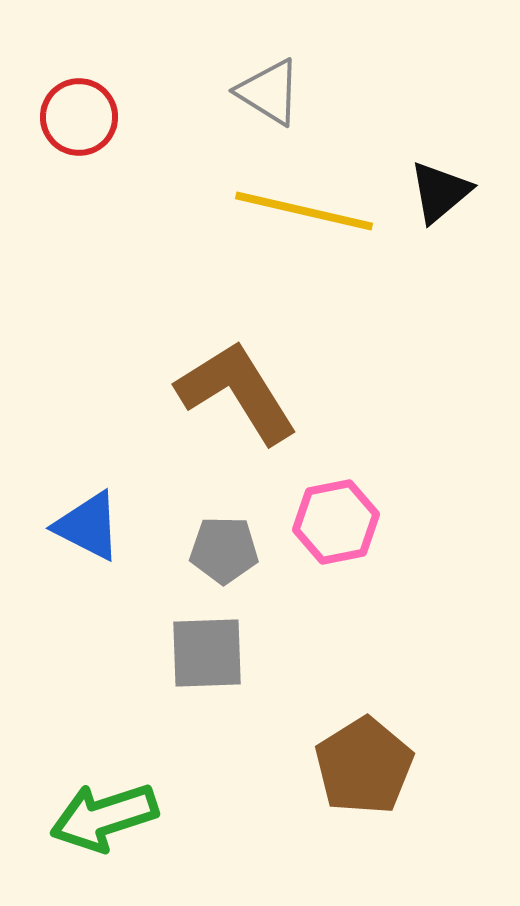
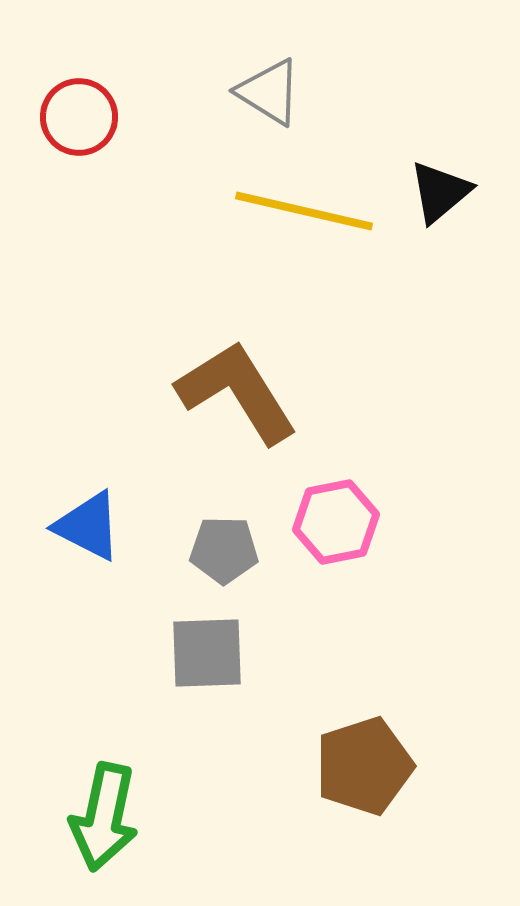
brown pentagon: rotated 14 degrees clockwise
green arrow: rotated 60 degrees counterclockwise
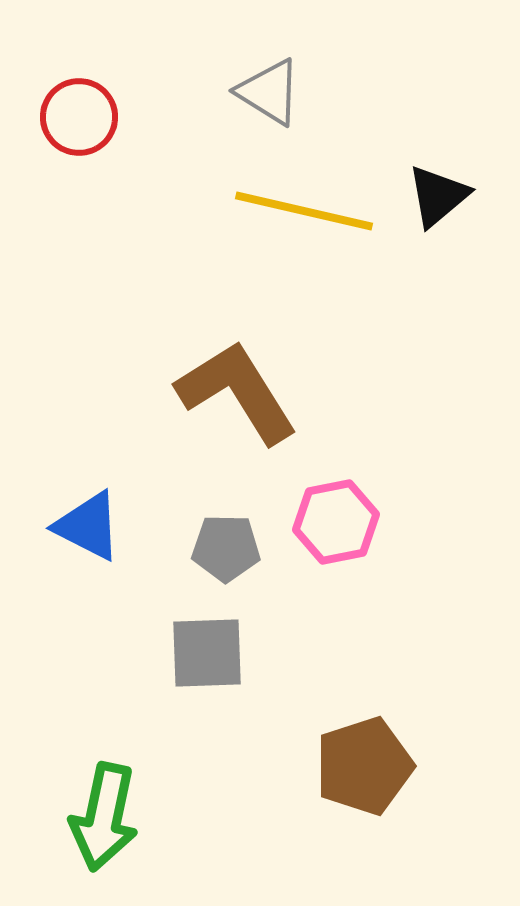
black triangle: moved 2 px left, 4 px down
gray pentagon: moved 2 px right, 2 px up
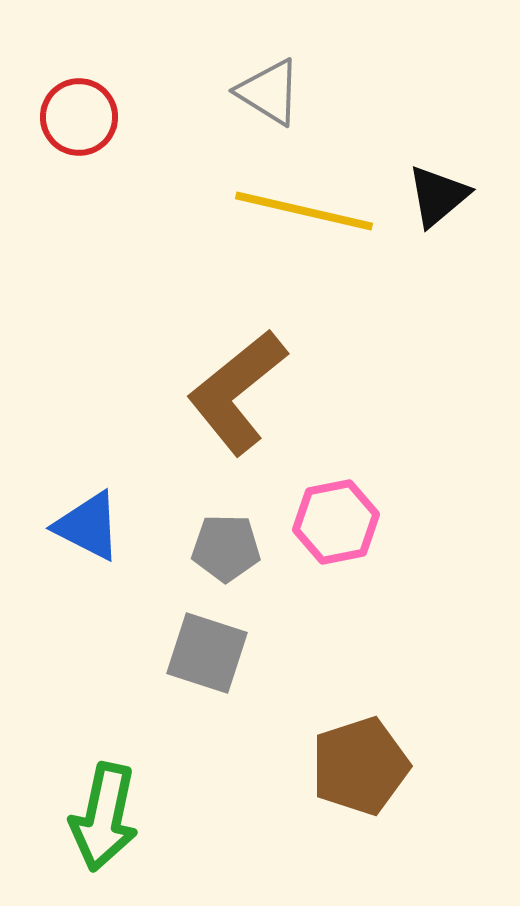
brown L-shape: rotated 97 degrees counterclockwise
gray square: rotated 20 degrees clockwise
brown pentagon: moved 4 px left
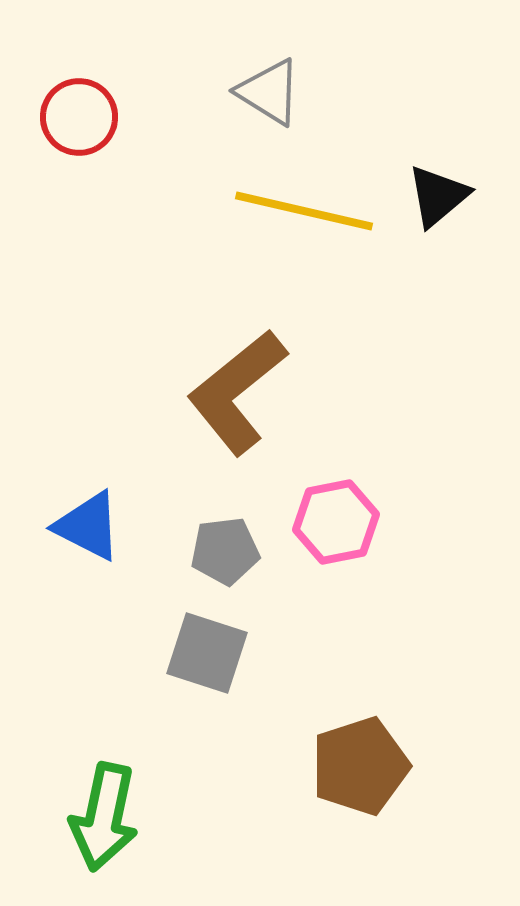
gray pentagon: moved 1 px left, 3 px down; rotated 8 degrees counterclockwise
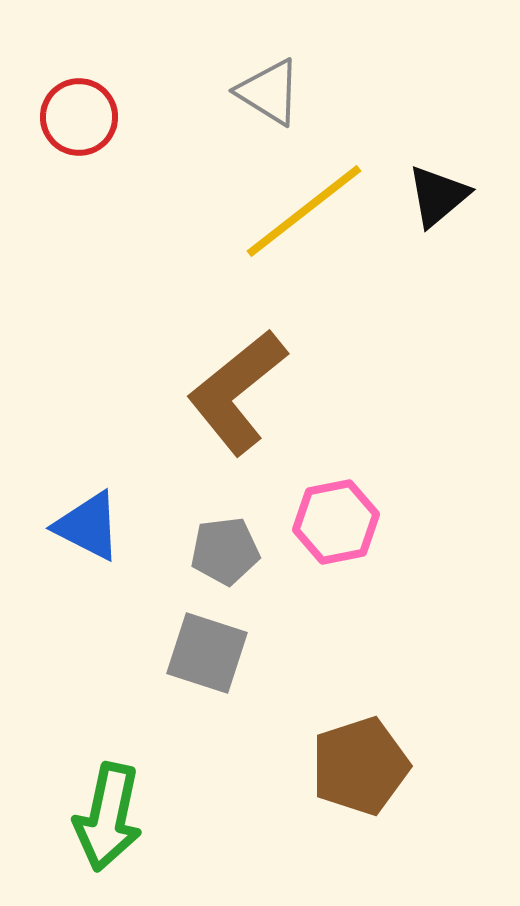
yellow line: rotated 51 degrees counterclockwise
green arrow: moved 4 px right
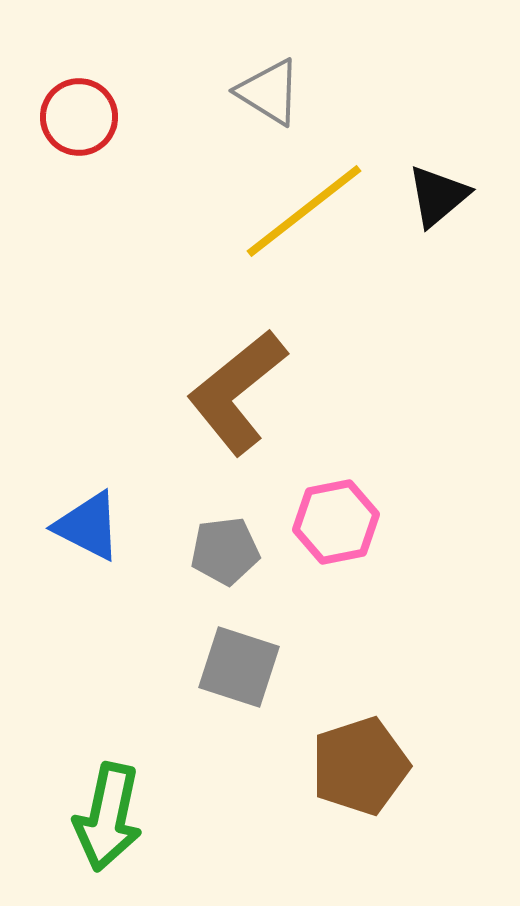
gray square: moved 32 px right, 14 px down
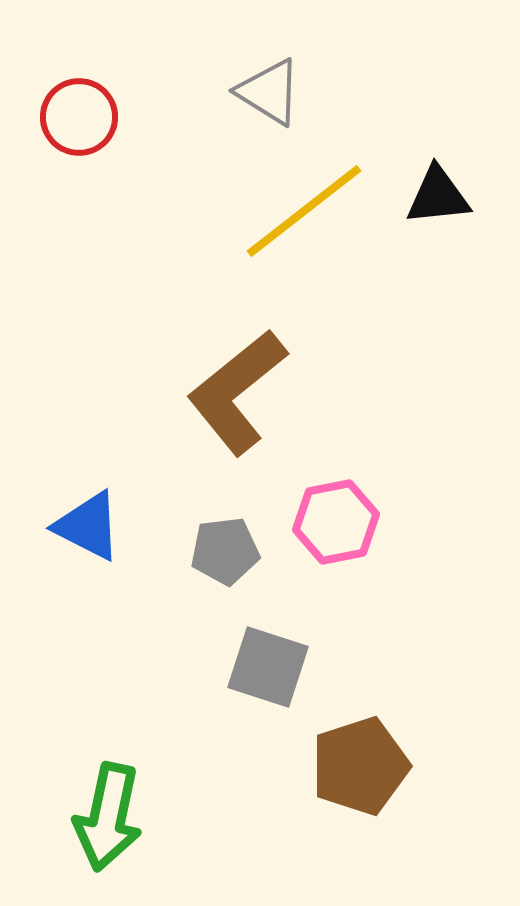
black triangle: rotated 34 degrees clockwise
gray square: moved 29 px right
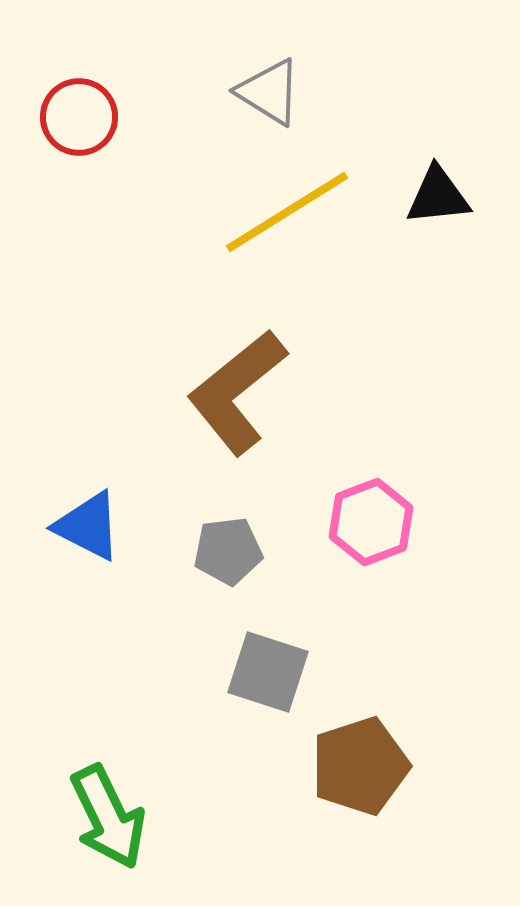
yellow line: moved 17 px left, 1 px down; rotated 6 degrees clockwise
pink hexagon: moved 35 px right; rotated 10 degrees counterclockwise
gray pentagon: moved 3 px right
gray square: moved 5 px down
green arrow: rotated 38 degrees counterclockwise
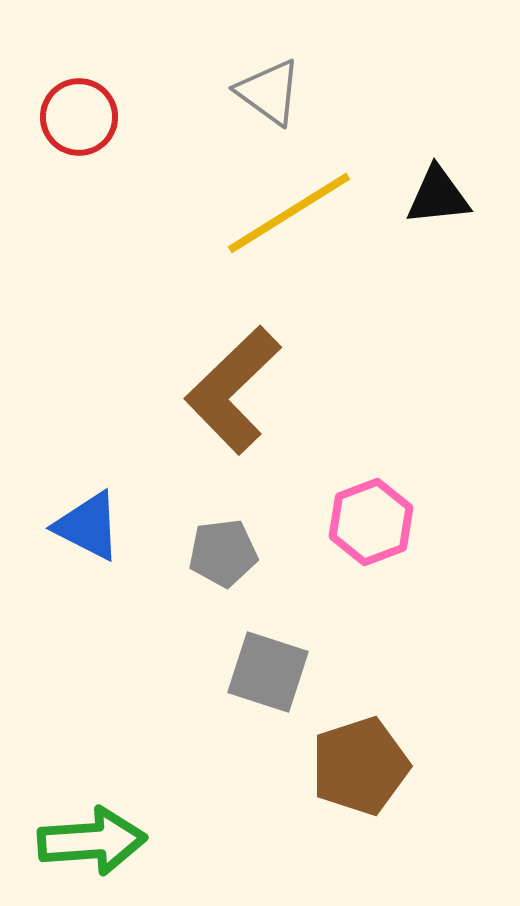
gray triangle: rotated 4 degrees clockwise
yellow line: moved 2 px right, 1 px down
brown L-shape: moved 4 px left, 2 px up; rotated 5 degrees counterclockwise
gray pentagon: moved 5 px left, 2 px down
green arrow: moved 16 px left, 24 px down; rotated 68 degrees counterclockwise
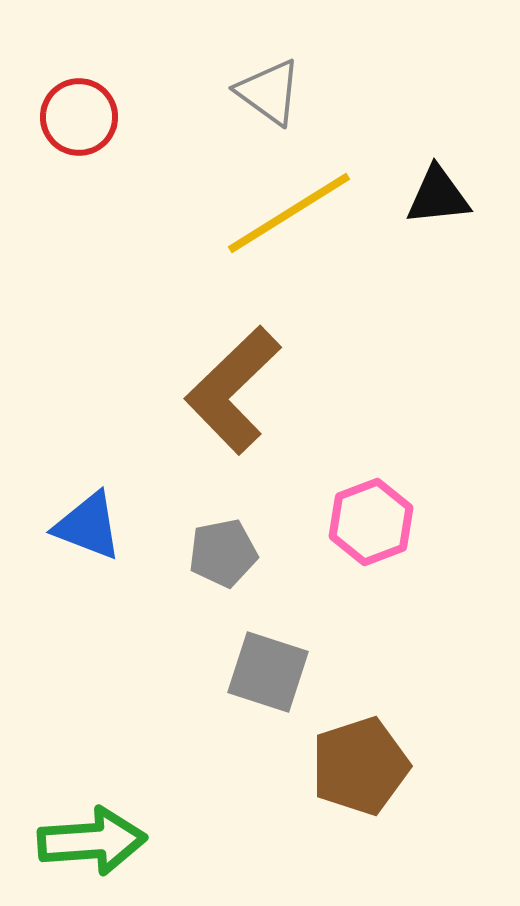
blue triangle: rotated 6 degrees counterclockwise
gray pentagon: rotated 4 degrees counterclockwise
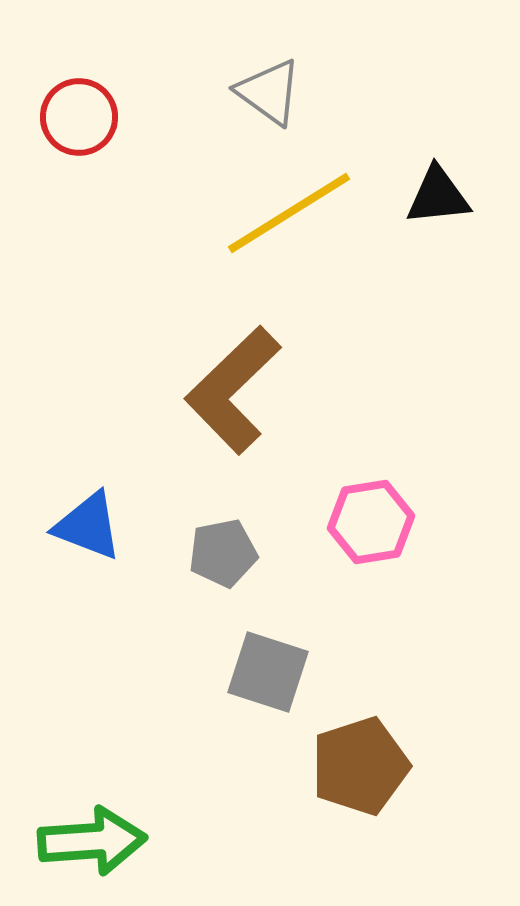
pink hexagon: rotated 12 degrees clockwise
